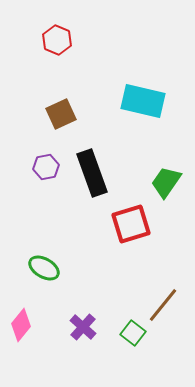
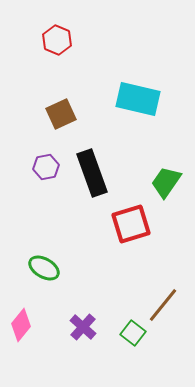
cyan rectangle: moved 5 px left, 2 px up
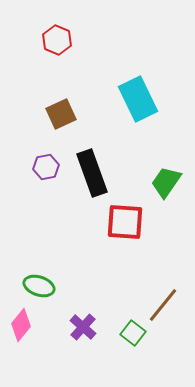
cyan rectangle: rotated 51 degrees clockwise
red square: moved 6 px left, 2 px up; rotated 21 degrees clockwise
green ellipse: moved 5 px left, 18 px down; rotated 12 degrees counterclockwise
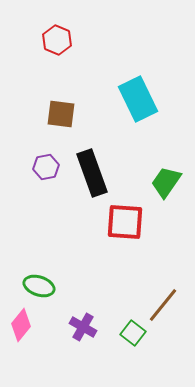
brown square: rotated 32 degrees clockwise
purple cross: rotated 12 degrees counterclockwise
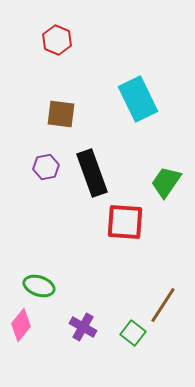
brown line: rotated 6 degrees counterclockwise
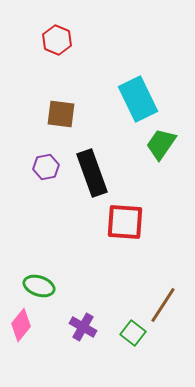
green trapezoid: moved 5 px left, 38 px up
